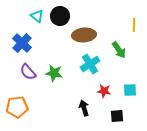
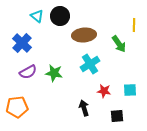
green arrow: moved 6 px up
purple semicircle: rotated 78 degrees counterclockwise
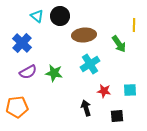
black arrow: moved 2 px right
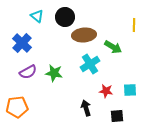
black circle: moved 5 px right, 1 px down
green arrow: moved 6 px left, 3 px down; rotated 24 degrees counterclockwise
red star: moved 2 px right
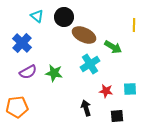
black circle: moved 1 px left
brown ellipse: rotated 30 degrees clockwise
cyan square: moved 1 px up
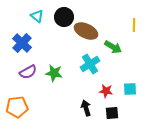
brown ellipse: moved 2 px right, 4 px up
black square: moved 5 px left, 3 px up
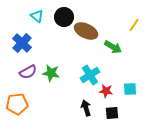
yellow line: rotated 32 degrees clockwise
cyan cross: moved 11 px down
green star: moved 3 px left
orange pentagon: moved 3 px up
